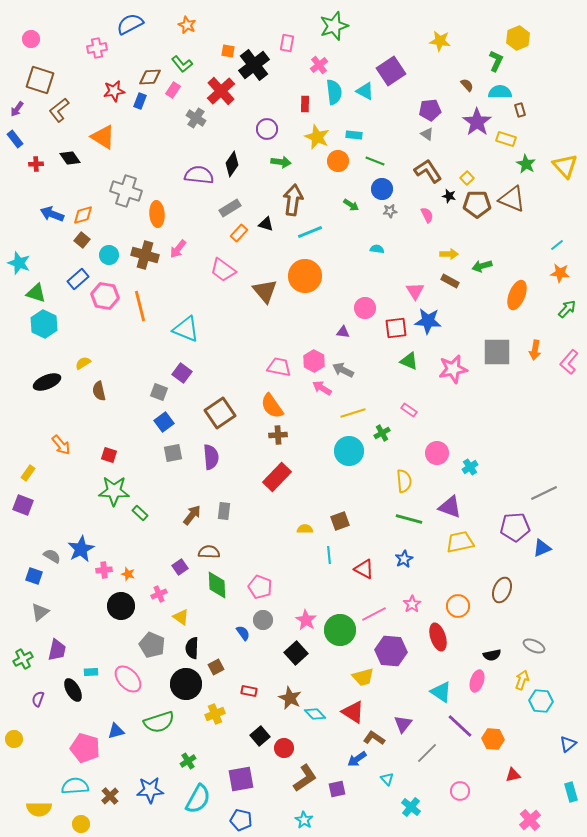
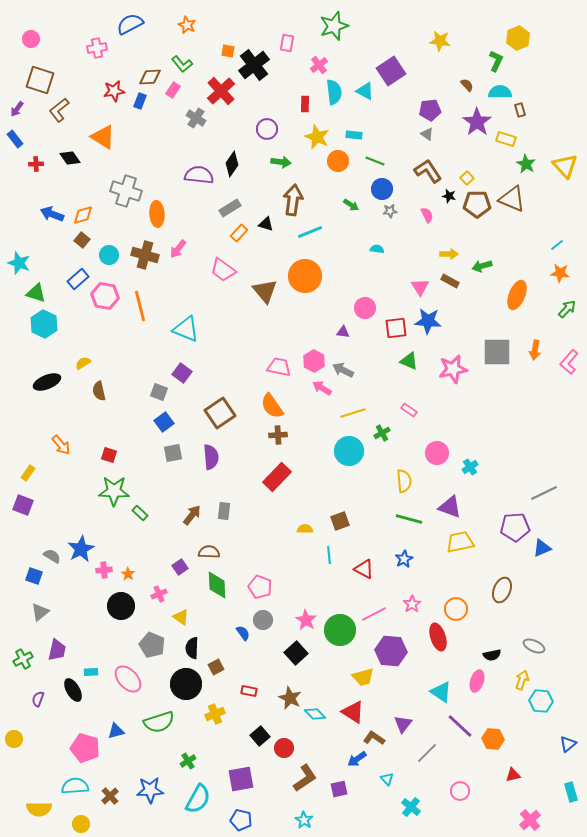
pink triangle at (415, 291): moved 5 px right, 4 px up
orange star at (128, 574): rotated 16 degrees clockwise
orange circle at (458, 606): moved 2 px left, 3 px down
purple square at (337, 789): moved 2 px right
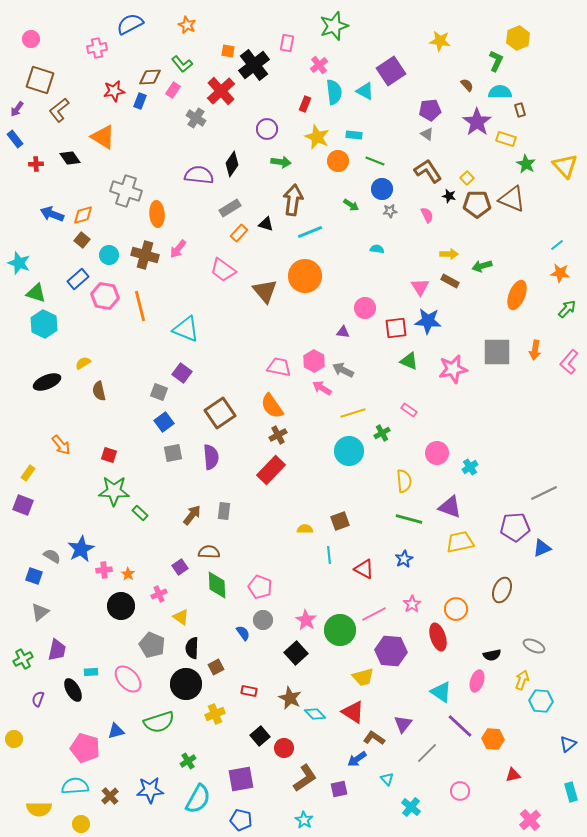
red rectangle at (305, 104): rotated 21 degrees clockwise
brown cross at (278, 435): rotated 24 degrees counterclockwise
red rectangle at (277, 477): moved 6 px left, 7 px up
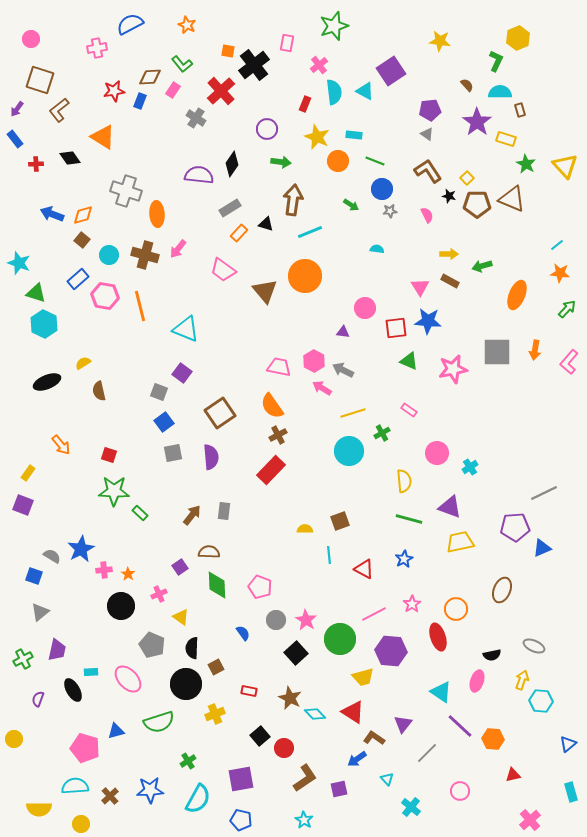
gray circle at (263, 620): moved 13 px right
green circle at (340, 630): moved 9 px down
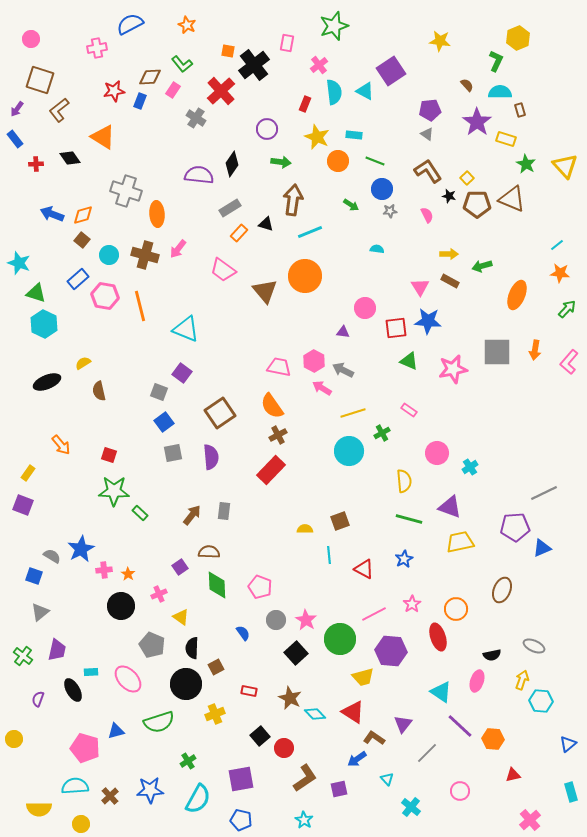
green cross at (23, 659): moved 3 px up; rotated 24 degrees counterclockwise
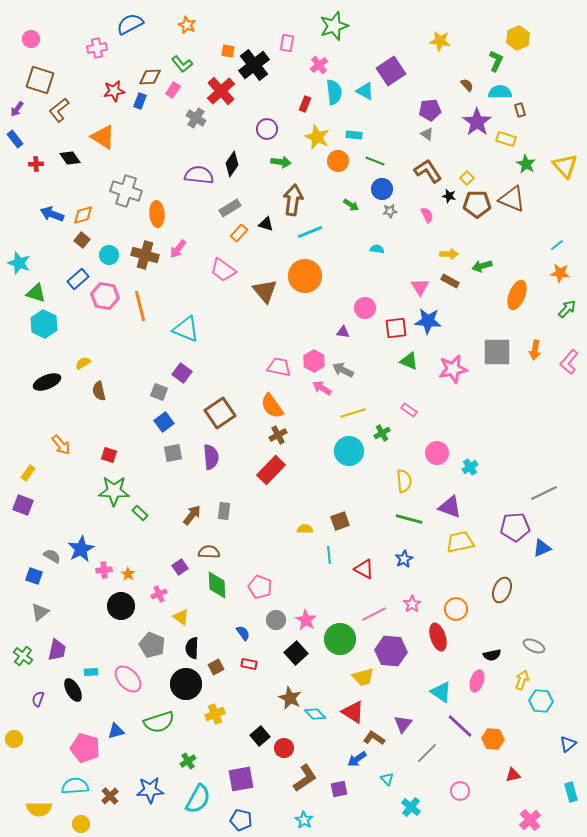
red rectangle at (249, 691): moved 27 px up
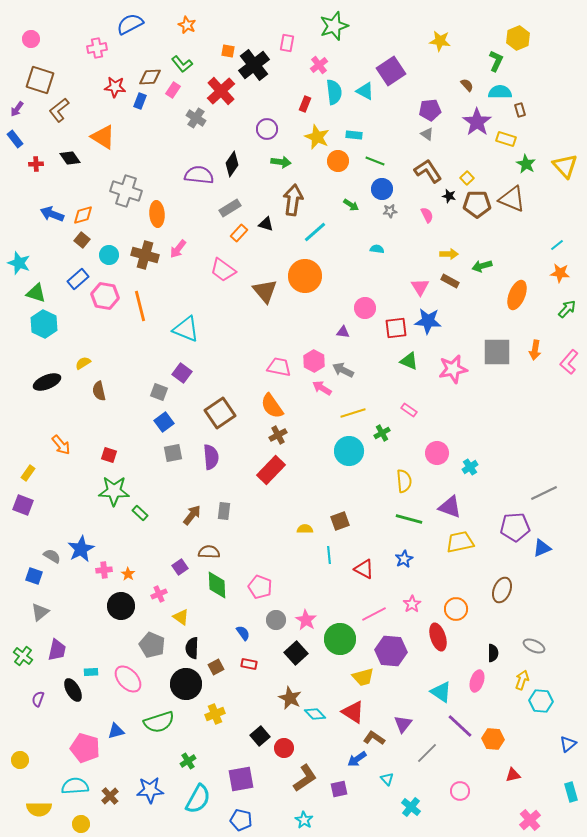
red star at (114, 91): moved 1 px right, 4 px up; rotated 15 degrees clockwise
cyan line at (310, 232): moved 5 px right; rotated 20 degrees counterclockwise
black semicircle at (492, 655): moved 1 px right, 2 px up; rotated 78 degrees counterclockwise
yellow circle at (14, 739): moved 6 px right, 21 px down
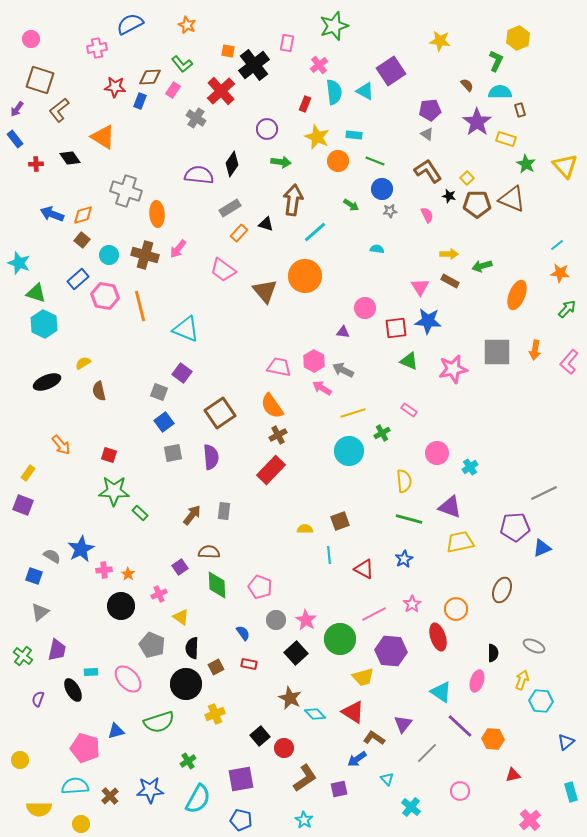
blue triangle at (568, 744): moved 2 px left, 2 px up
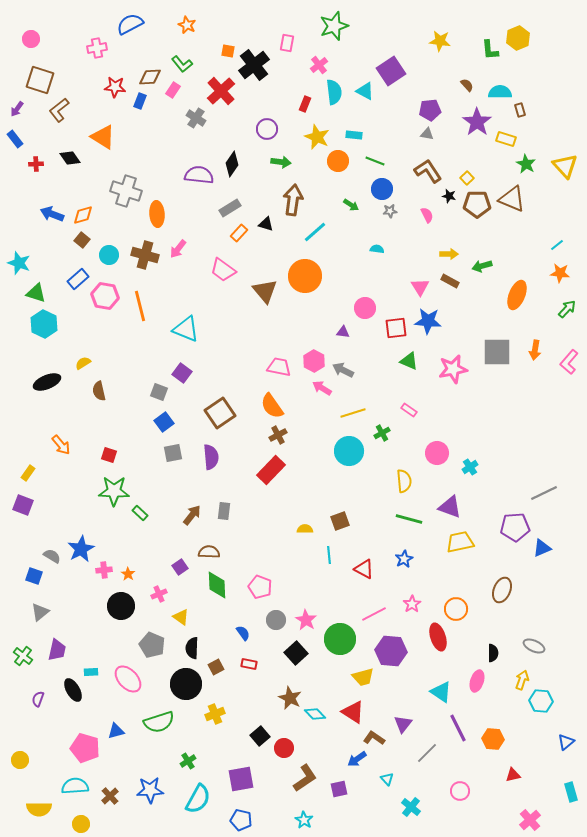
green L-shape at (496, 61): moved 6 px left, 11 px up; rotated 150 degrees clockwise
gray triangle at (427, 134): rotated 24 degrees counterclockwise
purple line at (460, 726): moved 2 px left, 2 px down; rotated 20 degrees clockwise
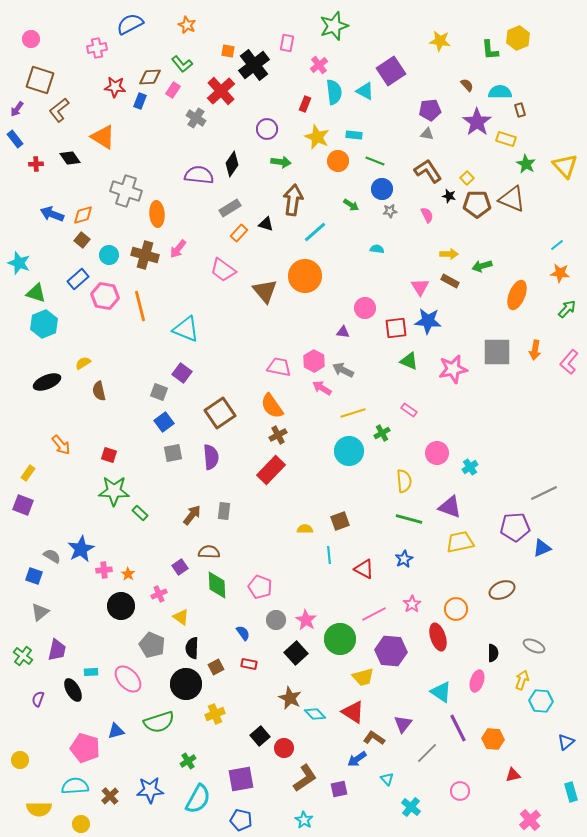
cyan hexagon at (44, 324): rotated 12 degrees clockwise
brown ellipse at (502, 590): rotated 45 degrees clockwise
